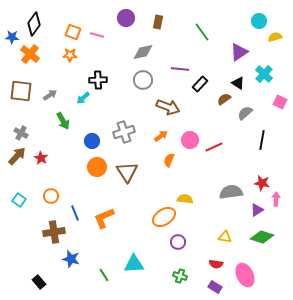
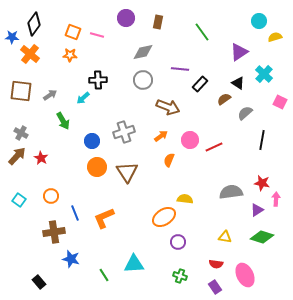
purple rectangle at (215, 287): rotated 24 degrees clockwise
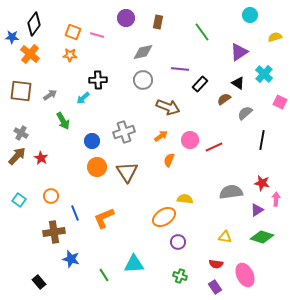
cyan circle at (259, 21): moved 9 px left, 6 px up
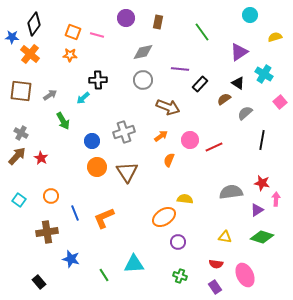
cyan cross at (264, 74): rotated 12 degrees counterclockwise
pink square at (280, 102): rotated 24 degrees clockwise
brown cross at (54, 232): moved 7 px left
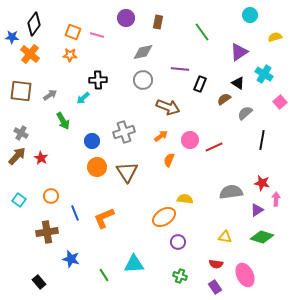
black rectangle at (200, 84): rotated 21 degrees counterclockwise
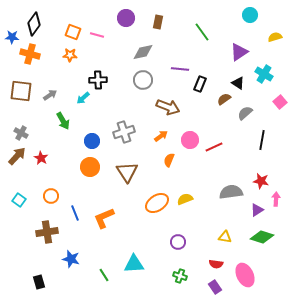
orange cross at (30, 54): rotated 24 degrees counterclockwise
orange circle at (97, 167): moved 7 px left
red star at (262, 183): moved 1 px left, 2 px up
yellow semicircle at (185, 199): rotated 28 degrees counterclockwise
orange ellipse at (164, 217): moved 7 px left, 14 px up
black rectangle at (39, 282): rotated 24 degrees clockwise
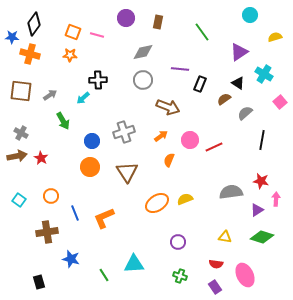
brown arrow at (17, 156): rotated 36 degrees clockwise
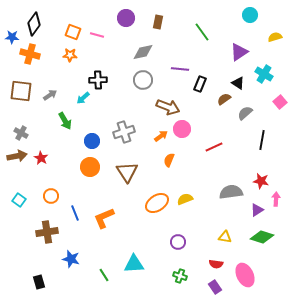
green arrow at (63, 121): moved 2 px right
pink circle at (190, 140): moved 8 px left, 11 px up
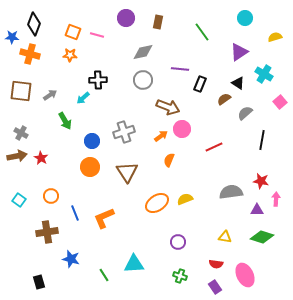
cyan circle at (250, 15): moved 5 px left, 3 px down
black diamond at (34, 24): rotated 15 degrees counterclockwise
purple triangle at (257, 210): rotated 32 degrees clockwise
